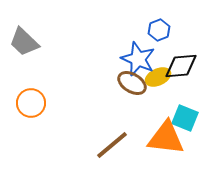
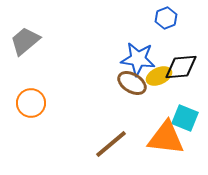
blue hexagon: moved 7 px right, 12 px up
gray trapezoid: moved 1 px right, 1 px up; rotated 96 degrees clockwise
blue star: rotated 16 degrees counterclockwise
black diamond: moved 1 px down
yellow ellipse: moved 1 px right, 1 px up
brown line: moved 1 px left, 1 px up
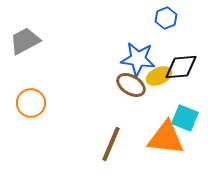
gray trapezoid: rotated 12 degrees clockwise
brown ellipse: moved 1 px left, 2 px down
brown line: rotated 27 degrees counterclockwise
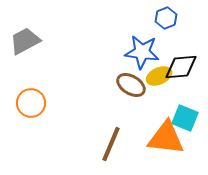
blue star: moved 4 px right, 7 px up
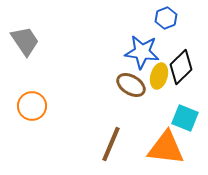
gray trapezoid: rotated 84 degrees clockwise
black diamond: rotated 40 degrees counterclockwise
yellow ellipse: rotated 50 degrees counterclockwise
orange circle: moved 1 px right, 3 px down
orange triangle: moved 10 px down
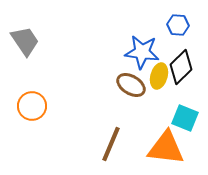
blue hexagon: moved 12 px right, 7 px down; rotated 25 degrees clockwise
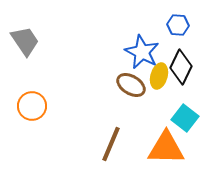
blue star: rotated 20 degrees clockwise
black diamond: rotated 20 degrees counterclockwise
cyan square: rotated 16 degrees clockwise
orange triangle: rotated 6 degrees counterclockwise
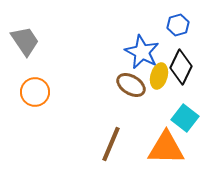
blue hexagon: rotated 20 degrees counterclockwise
orange circle: moved 3 px right, 14 px up
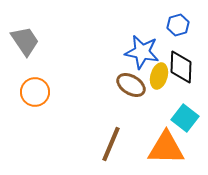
blue star: rotated 16 degrees counterclockwise
black diamond: rotated 24 degrees counterclockwise
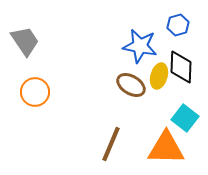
blue star: moved 2 px left, 6 px up
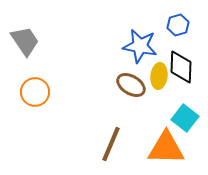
yellow ellipse: rotated 10 degrees counterclockwise
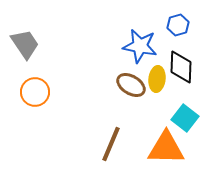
gray trapezoid: moved 3 px down
yellow ellipse: moved 2 px left, 3 px down
